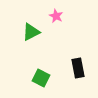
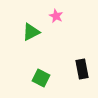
black rectangle: moved 4 px right, 1 px down
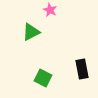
pink star: moved 6 px left, 6 px up
green square: moved 2 px right
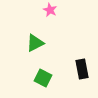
green triangle: moved 4 px right, 11 px down
